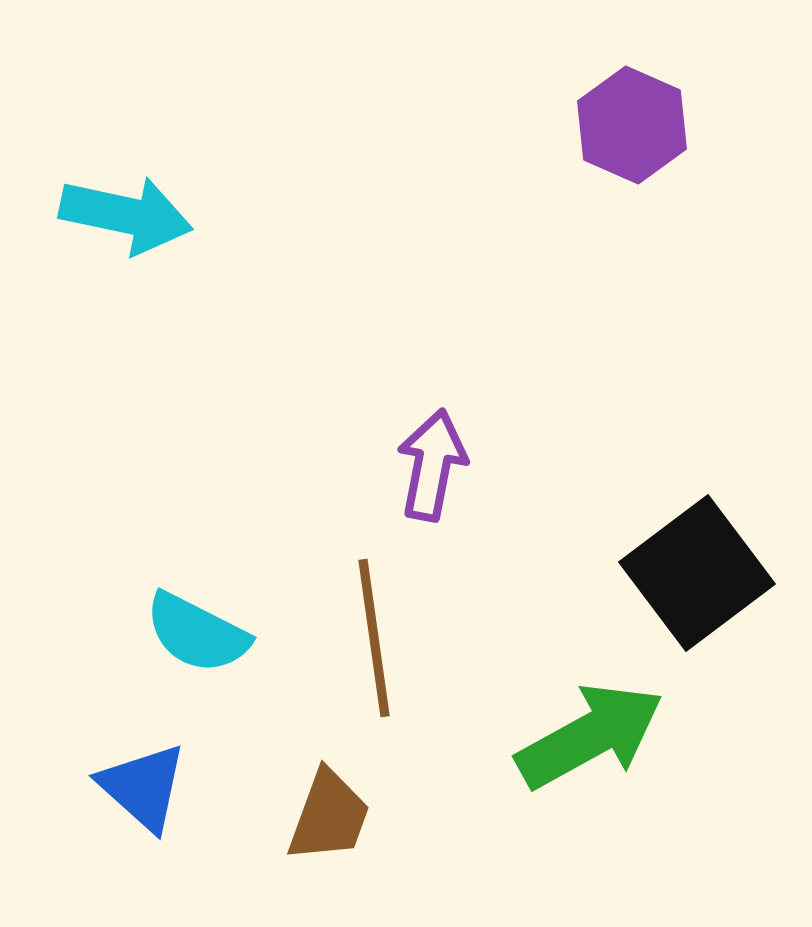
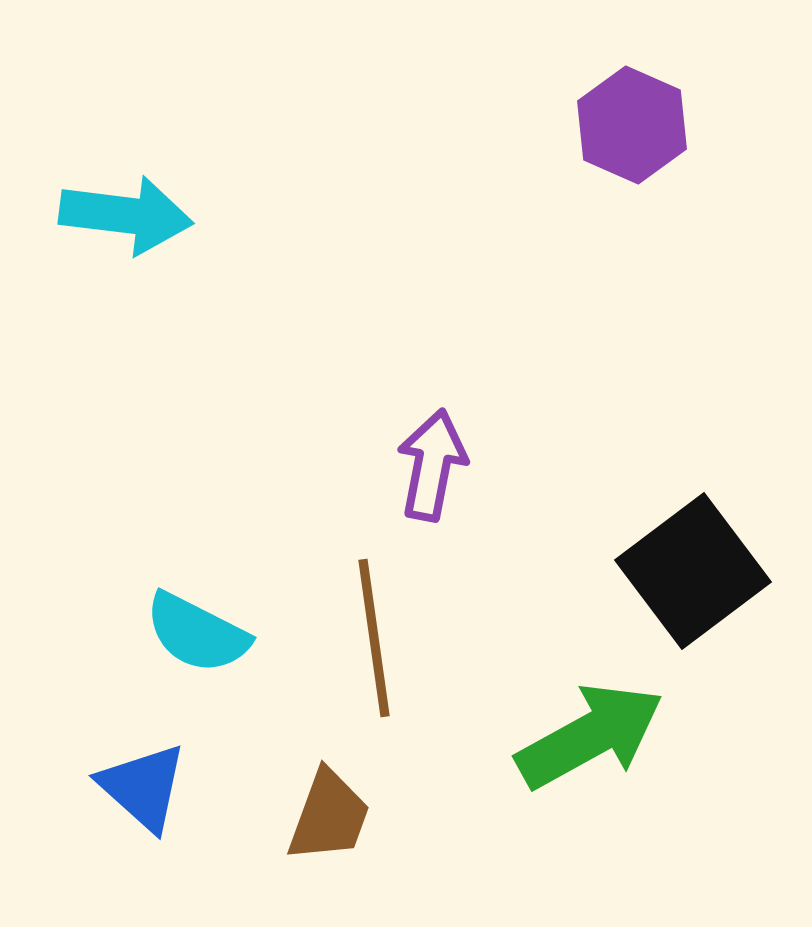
cyan arrow: rotated 5 degrees counterclockwise
black square: moved 4 px left, 2 px up
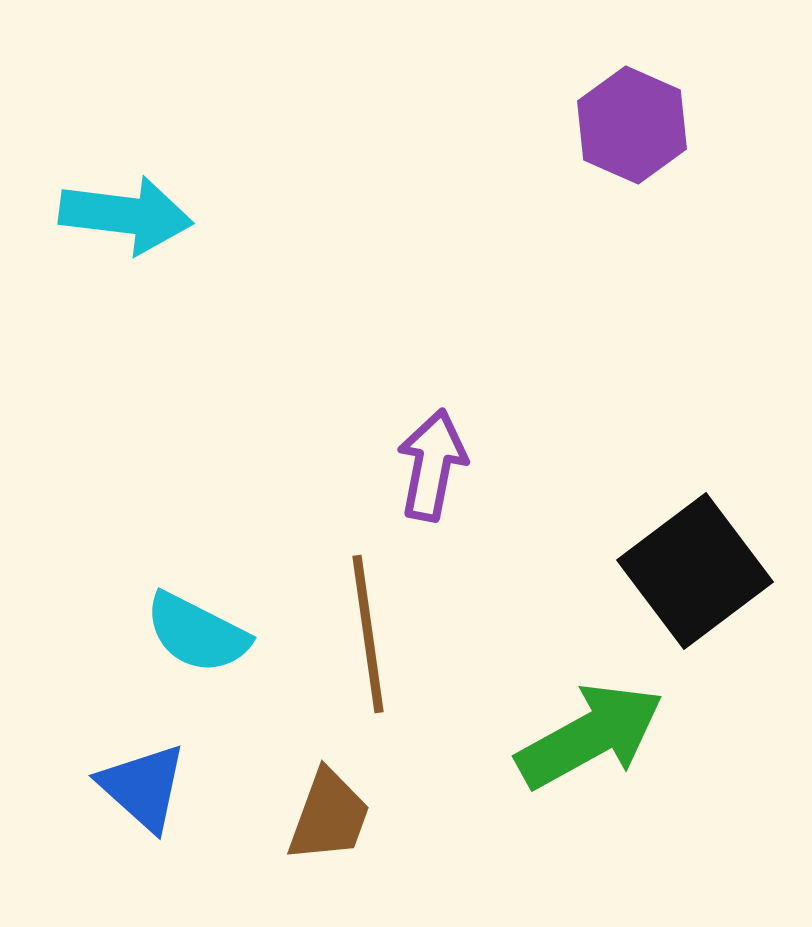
black square: moved 2 px right
brown line: moved 6 px left, 4 px up
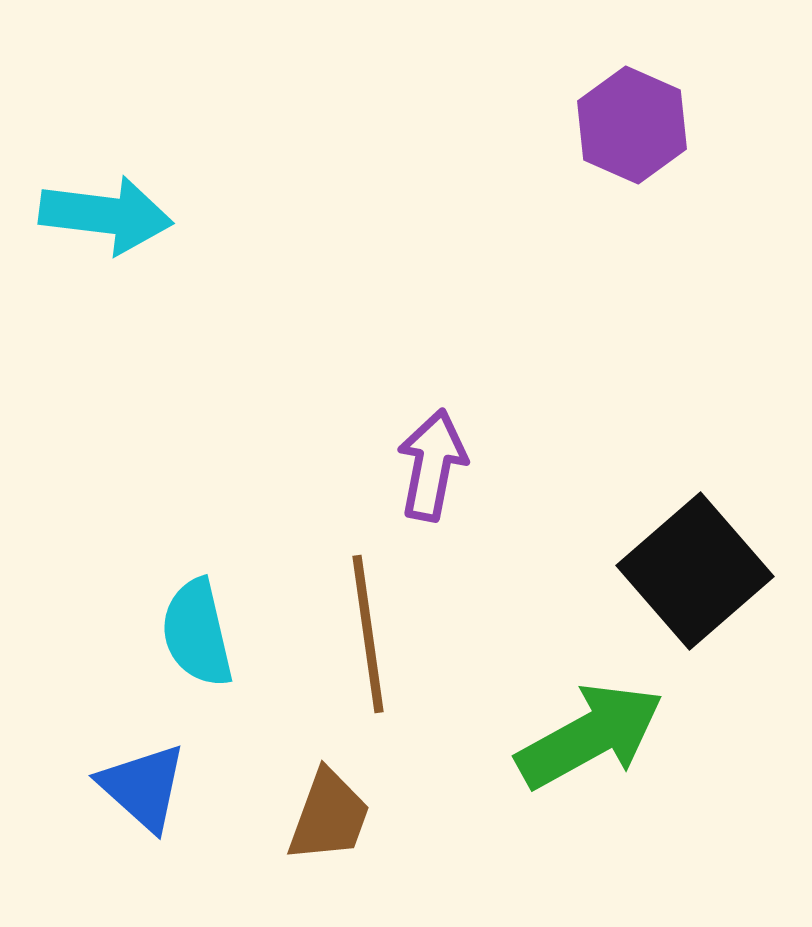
cyan arrow: moved 20 px left
black square: rotated 4 degrees counterclockwise
cyan semicircle: rotated 50 degrees clockwise
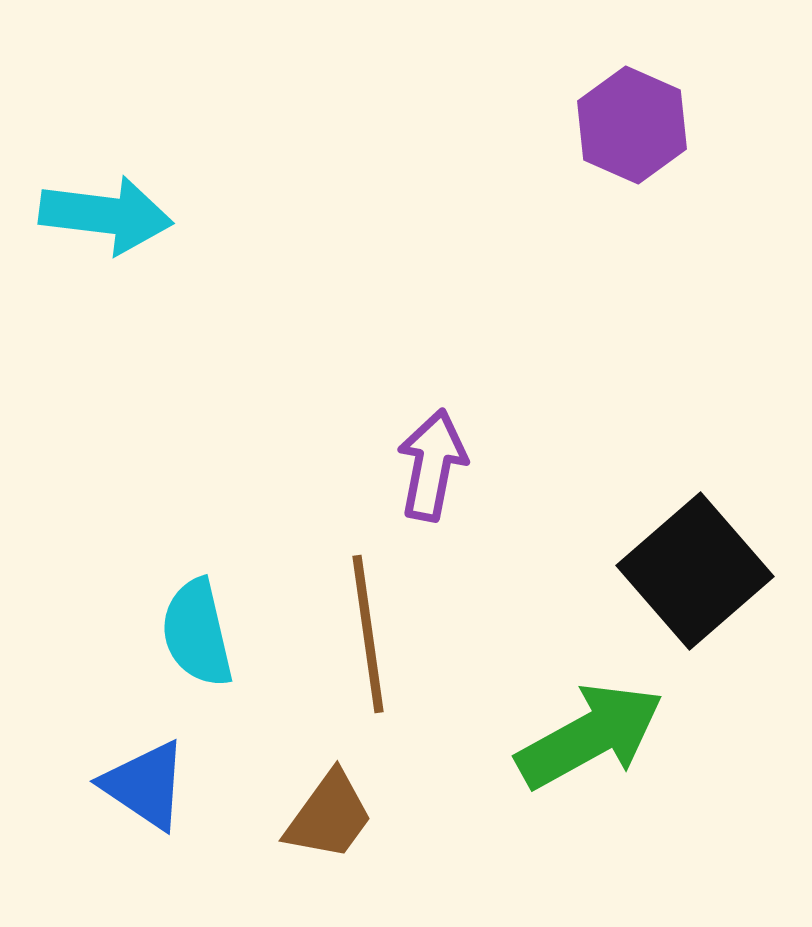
blue triangle: moved 2 px right, 2 px up; rotated 8 degrees counterclockwise
brown trapezoid: rotated 16 degrees clockwise
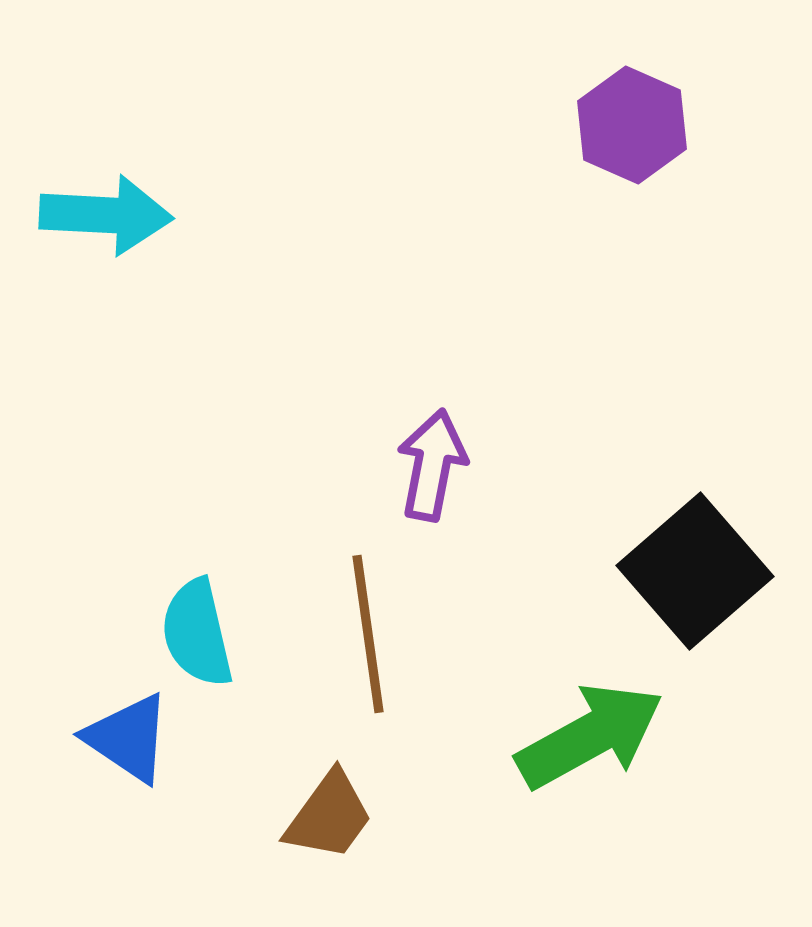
cyan arrow: rotated 4 degrees counterclockwise
blue triangle: moved 17 px left, 47 px up
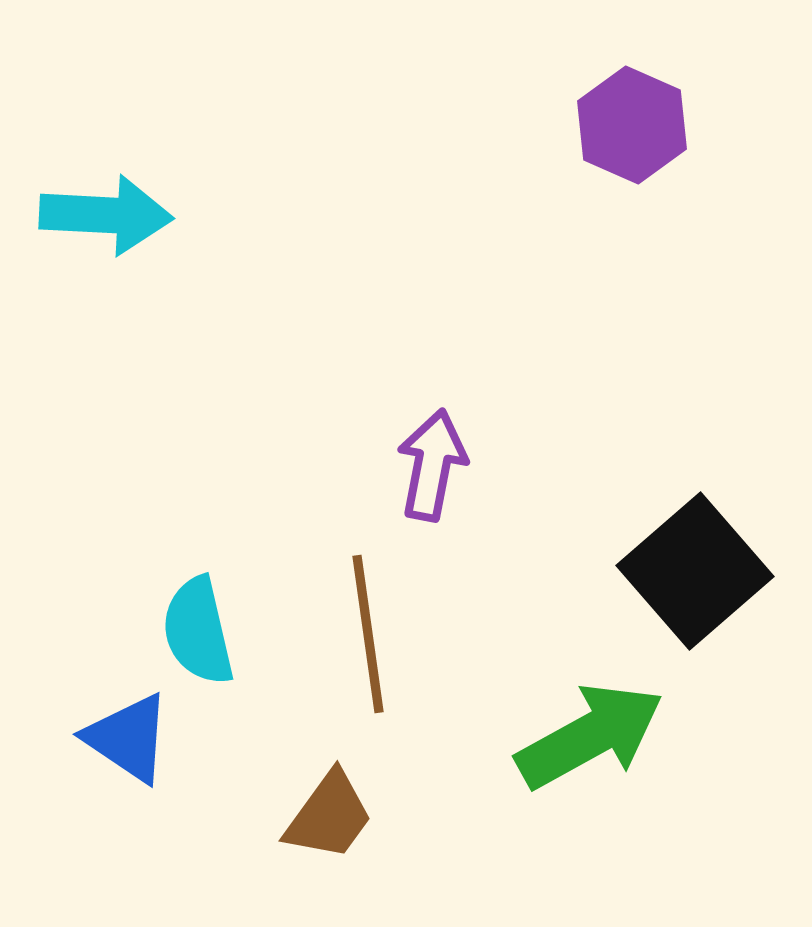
cyan semicircle: moved 1 px right, 2 px up
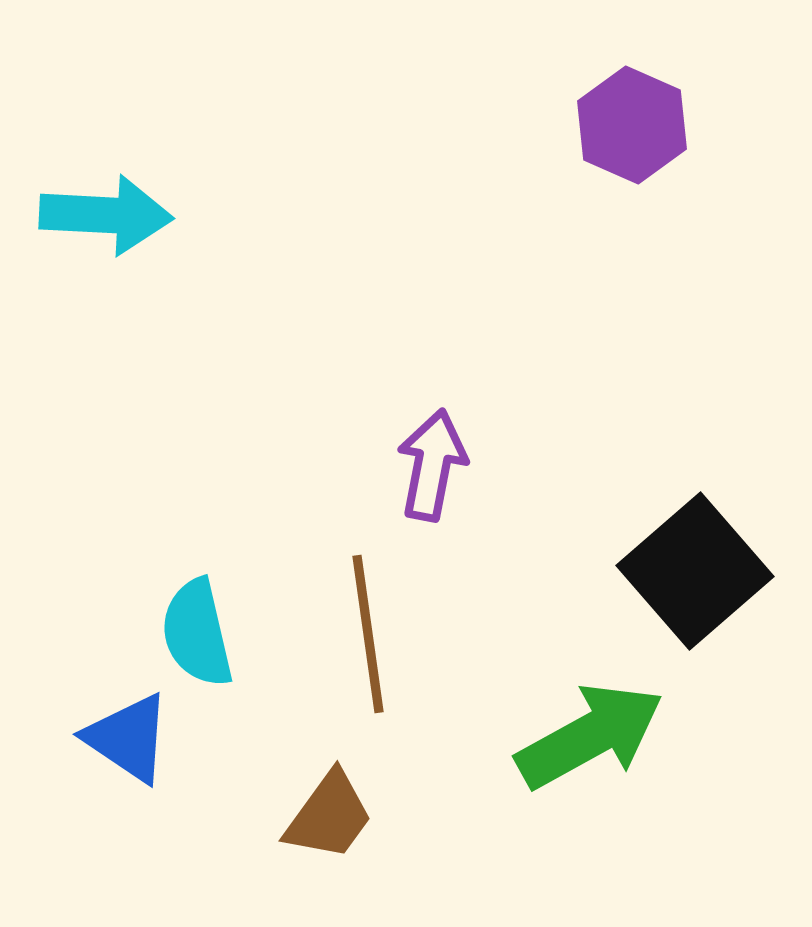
cyan semicircle: moved 1 px left, 2 px down
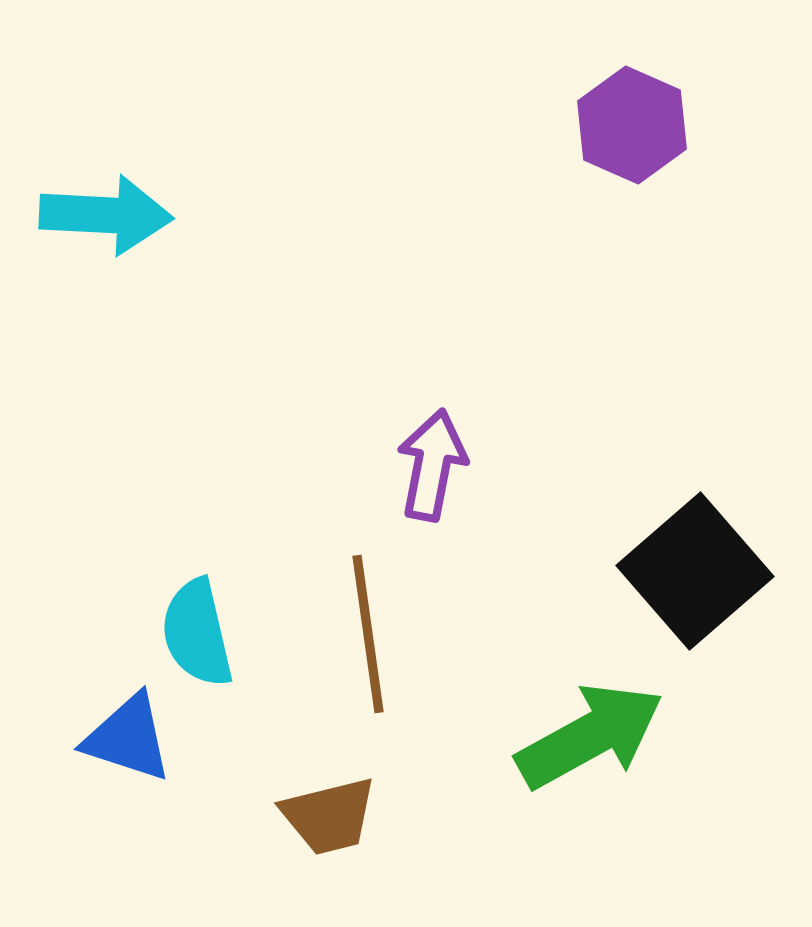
blue triangle: rotated 16 degrees counterclockwise
brown trapezoid: rotated 40 degrees clockwise
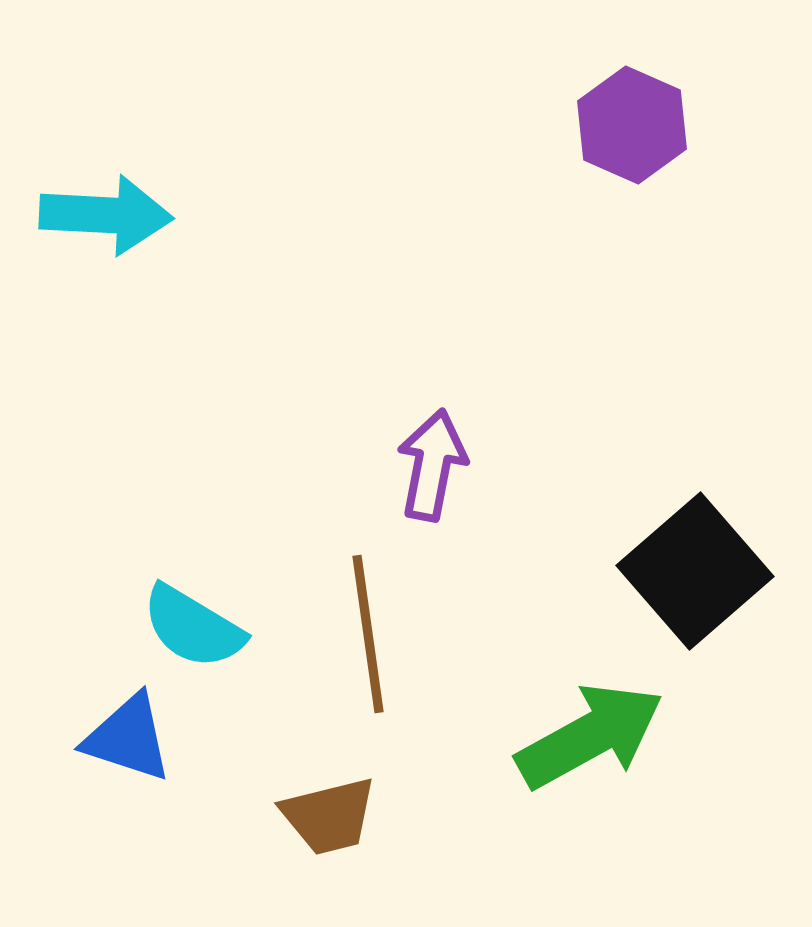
cyan semicircle: moved 4 px left, 6 px up; rotated 46 degrees counterclockwise
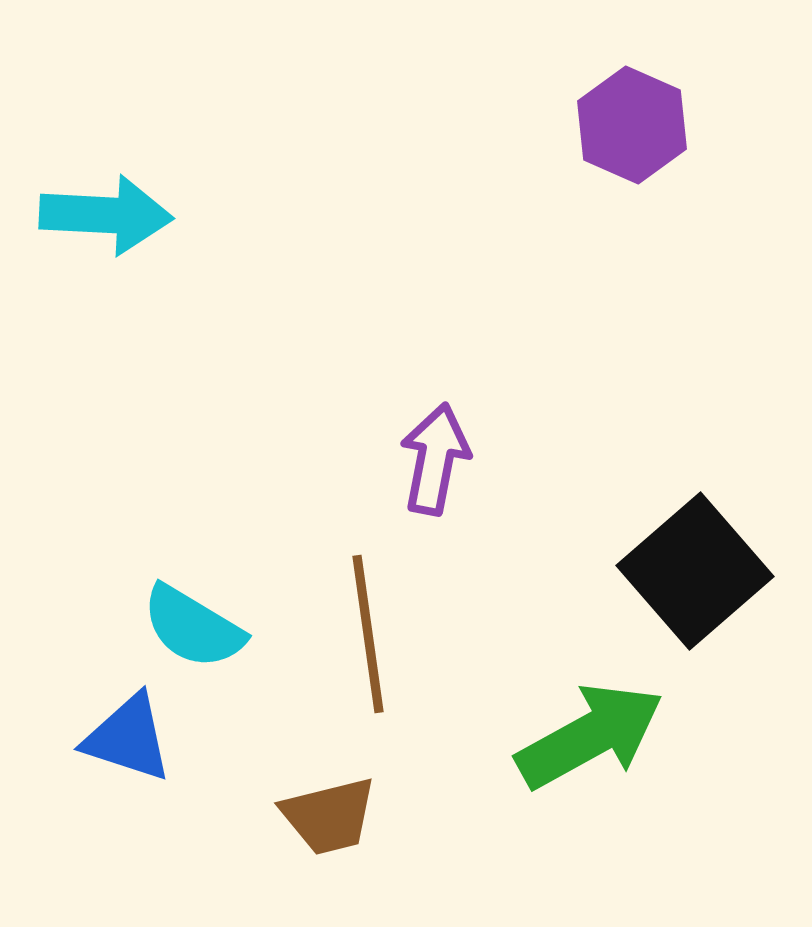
purple arrow: moved 3 px right, 6 px up
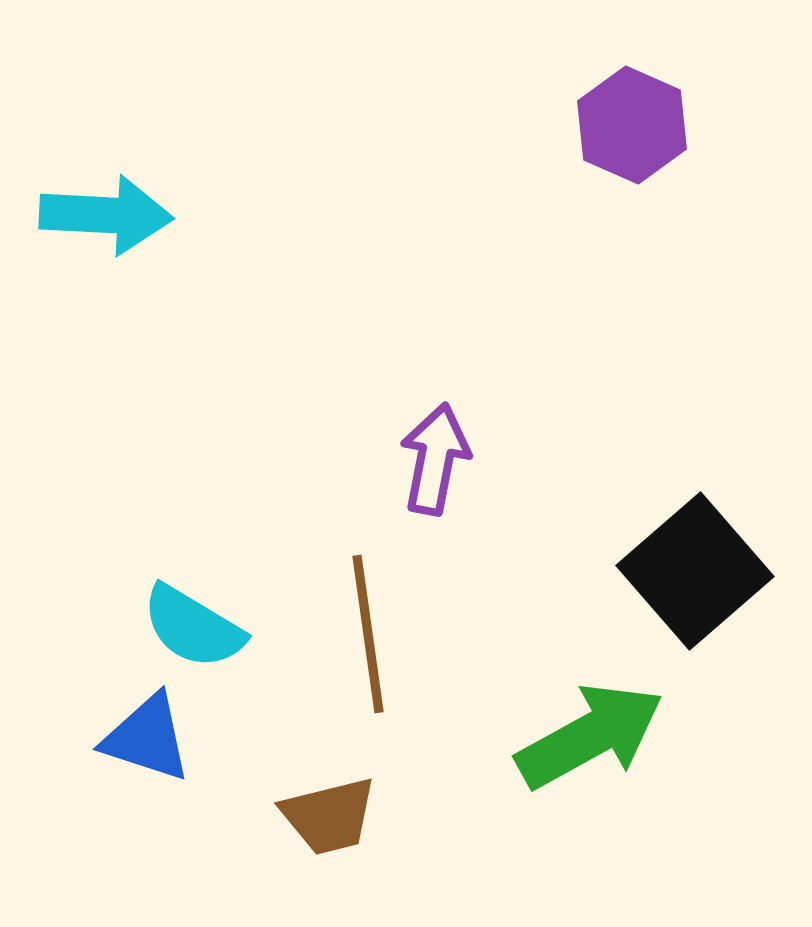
blue triangle: moved 19 px right
